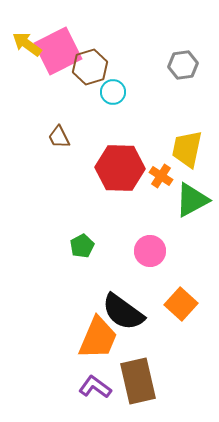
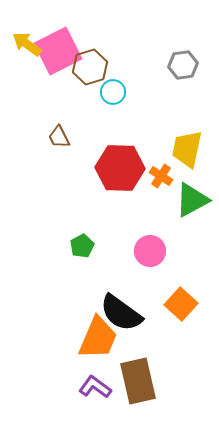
black semicircle: moved 2 px left, 1 px down
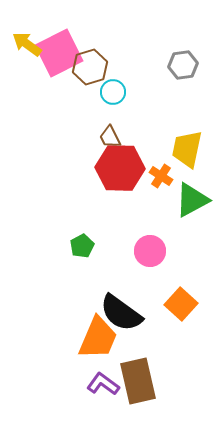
pink square: moved 1 px right, 2 px down
brown trapezoid: moved 51 px right
purple L-shape: moved 8 px right, 3 px up
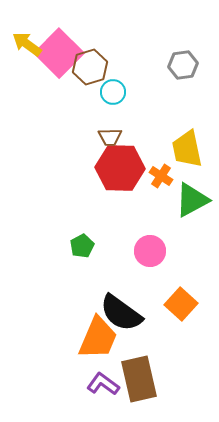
pink square: rotated 18 degrees counterclockwise
brown trapezoid: rotated 65 degrees counterclockwise
yellow trapezoid: rotated 24 degrees counterclockwise
brown rectangle: moved 1 px right, 2 px up
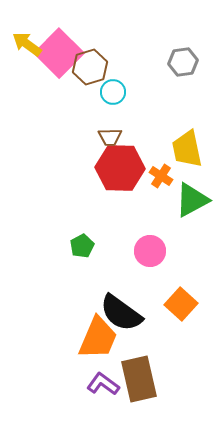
gray hexagon: moved 3 px up
